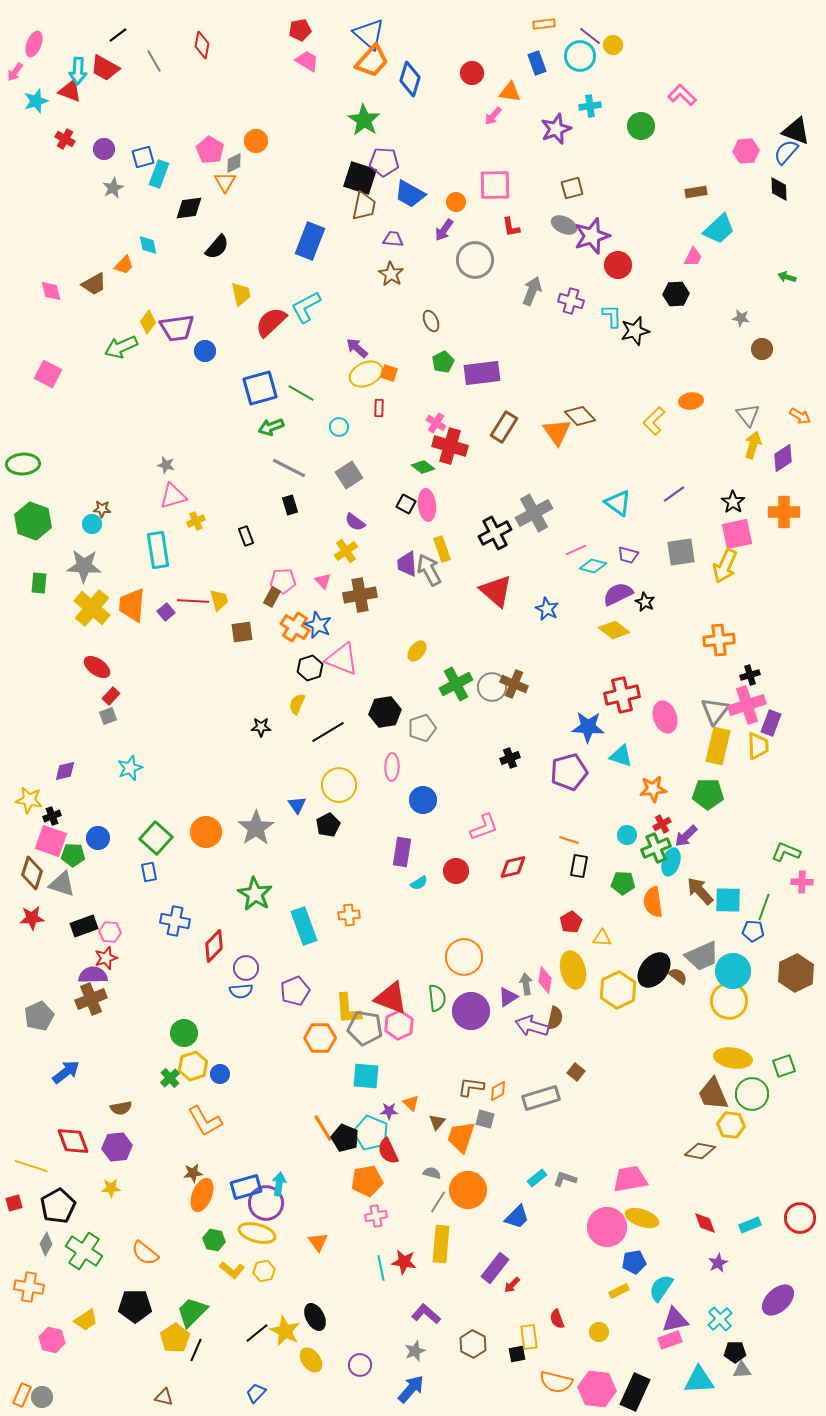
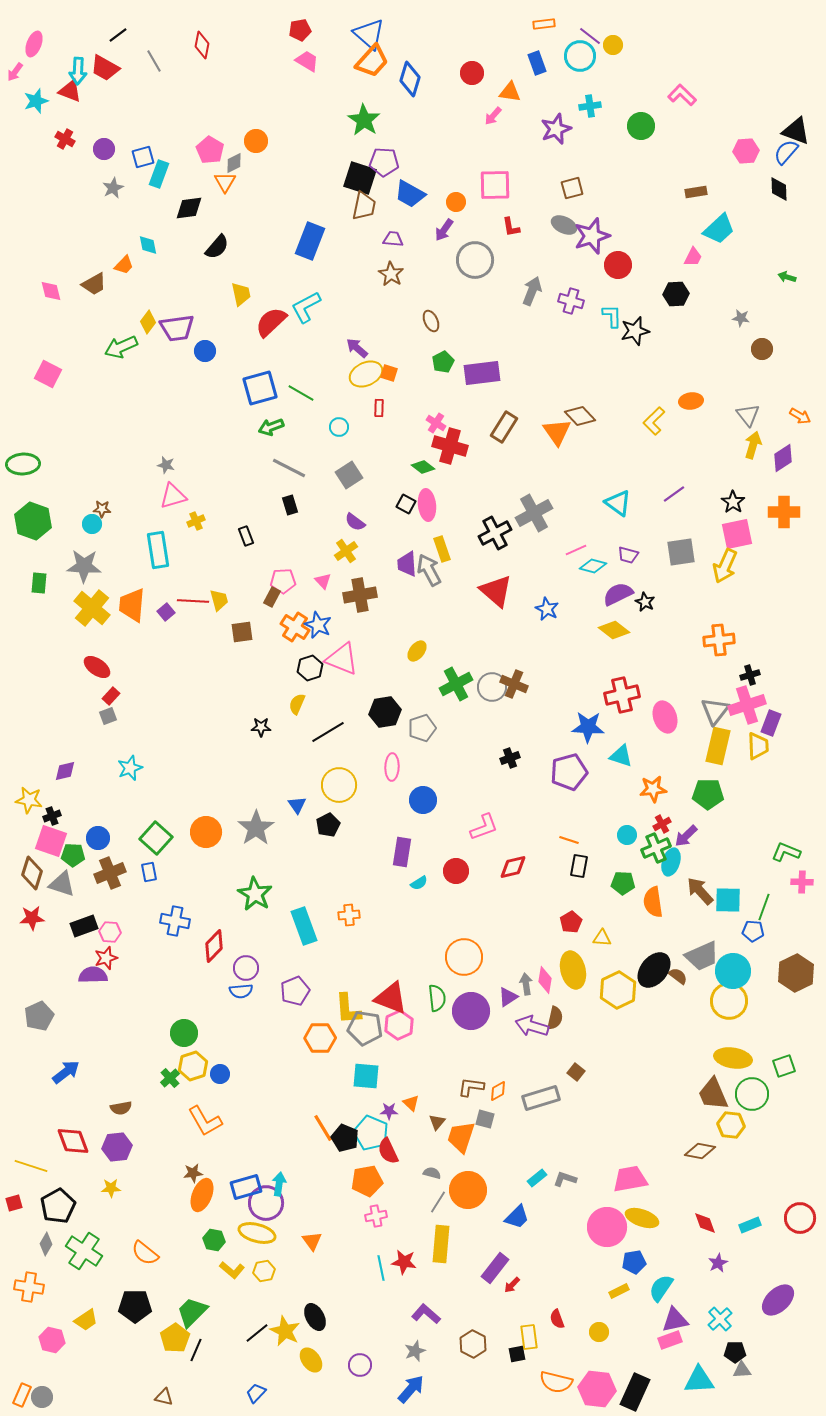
brown cross at (91, 999): moved 19 px right, 126 px up
orange triangle at (318, 1242): moved 6 px left, 1 px up
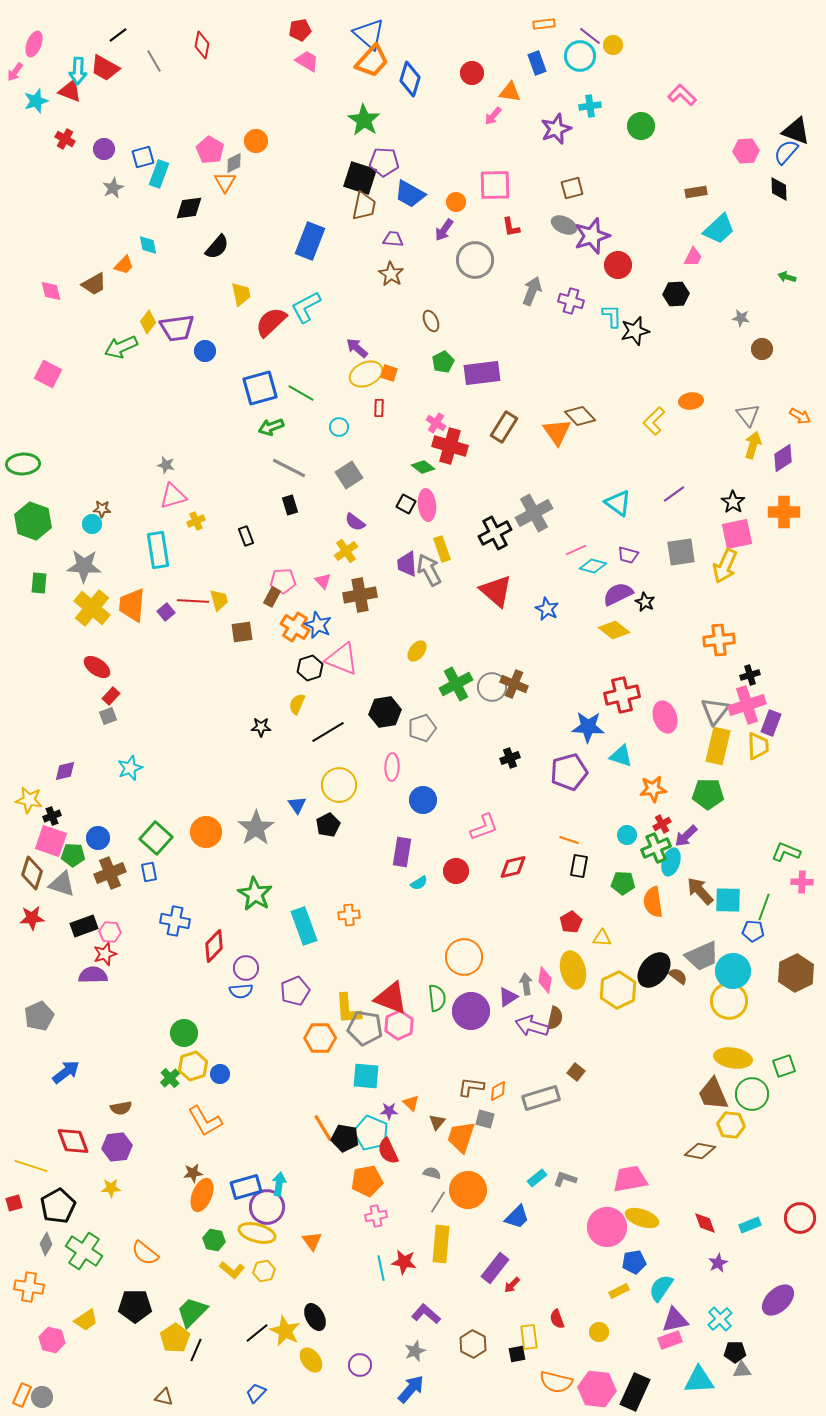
red star at (106, 958): moved 1 px left, 4 px up
black pentagon at (345, 1138): rotated 12 degrees counterclockwise
purple circle at (266, 1203): moved 1 px right, 4 px down
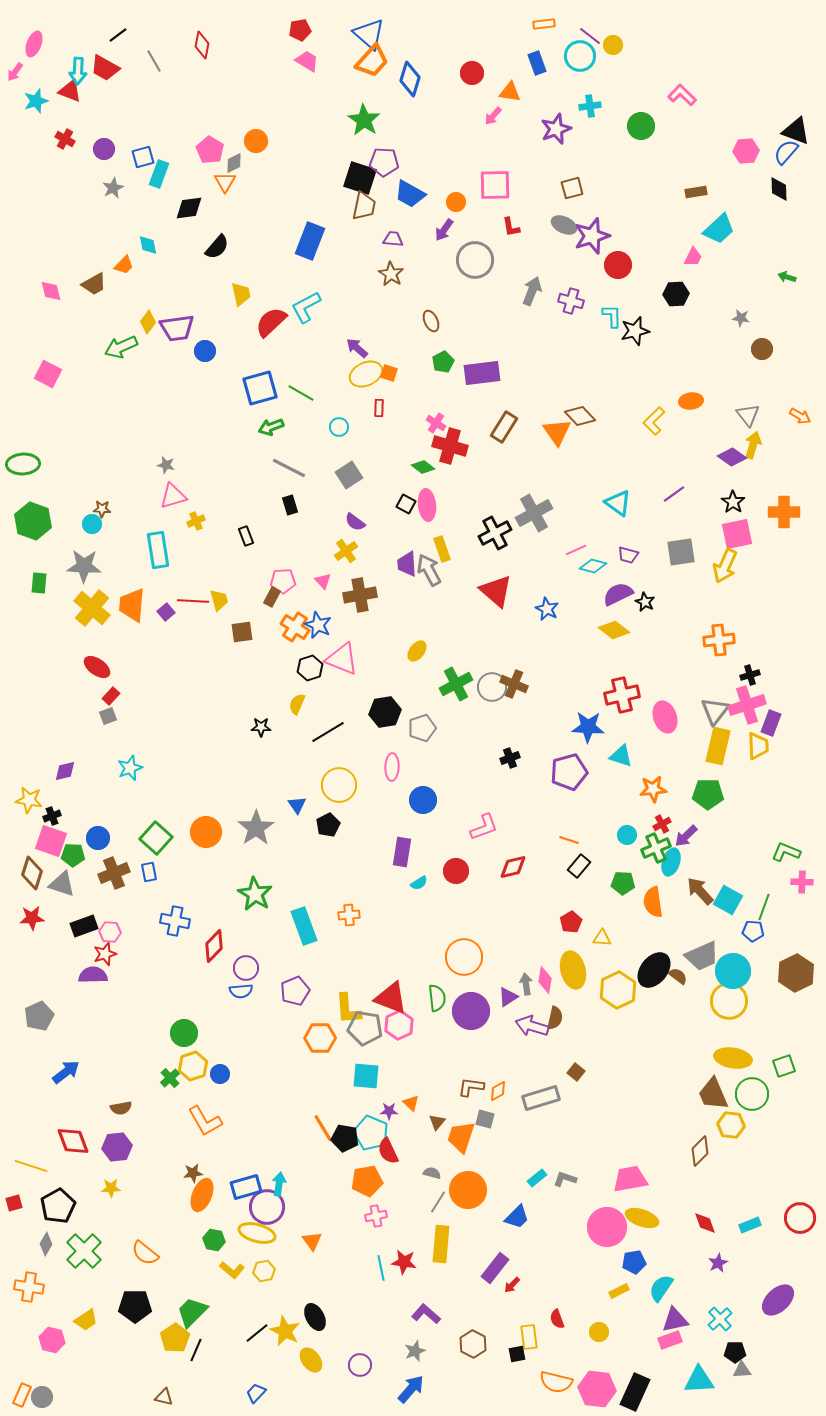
purple diamond at (783, 458): moved 51 px left, 1 px up; rotated 68 degrees clockwise
black rectangle at (579, 866): rotated 30 degrees clockwise
brown cross at (110, 873): moved 4 px right
cyan square at (728, 900): rotated 28 degrees clockwise
brown diamond at (700, 1151): rotated 56 degrees counterclockwise
green cross at (84, 1251): rotated 12 degrees clockwise
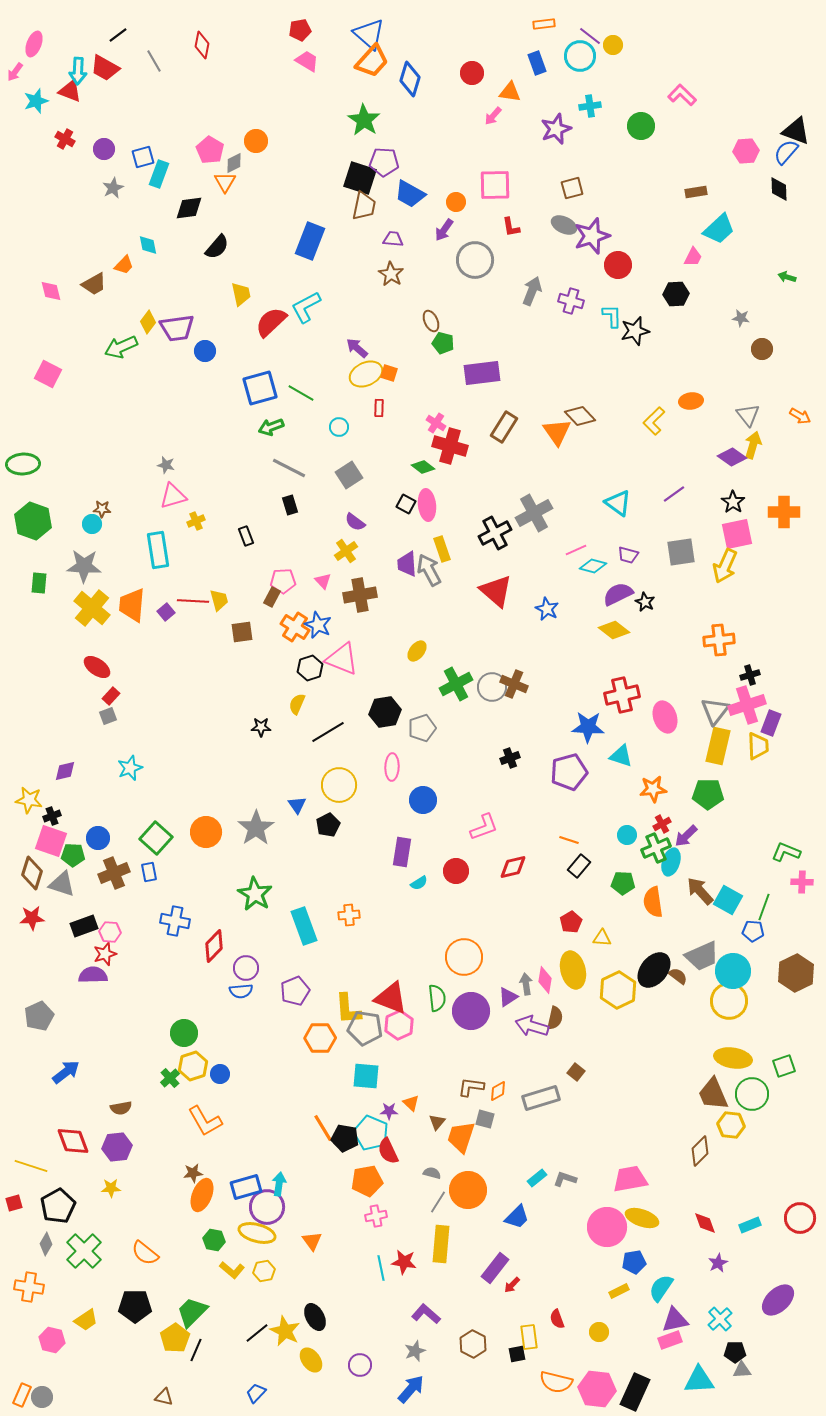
green pentagon at (443, 362): moved 19 px up; rotated 30 degrees counterclockwise
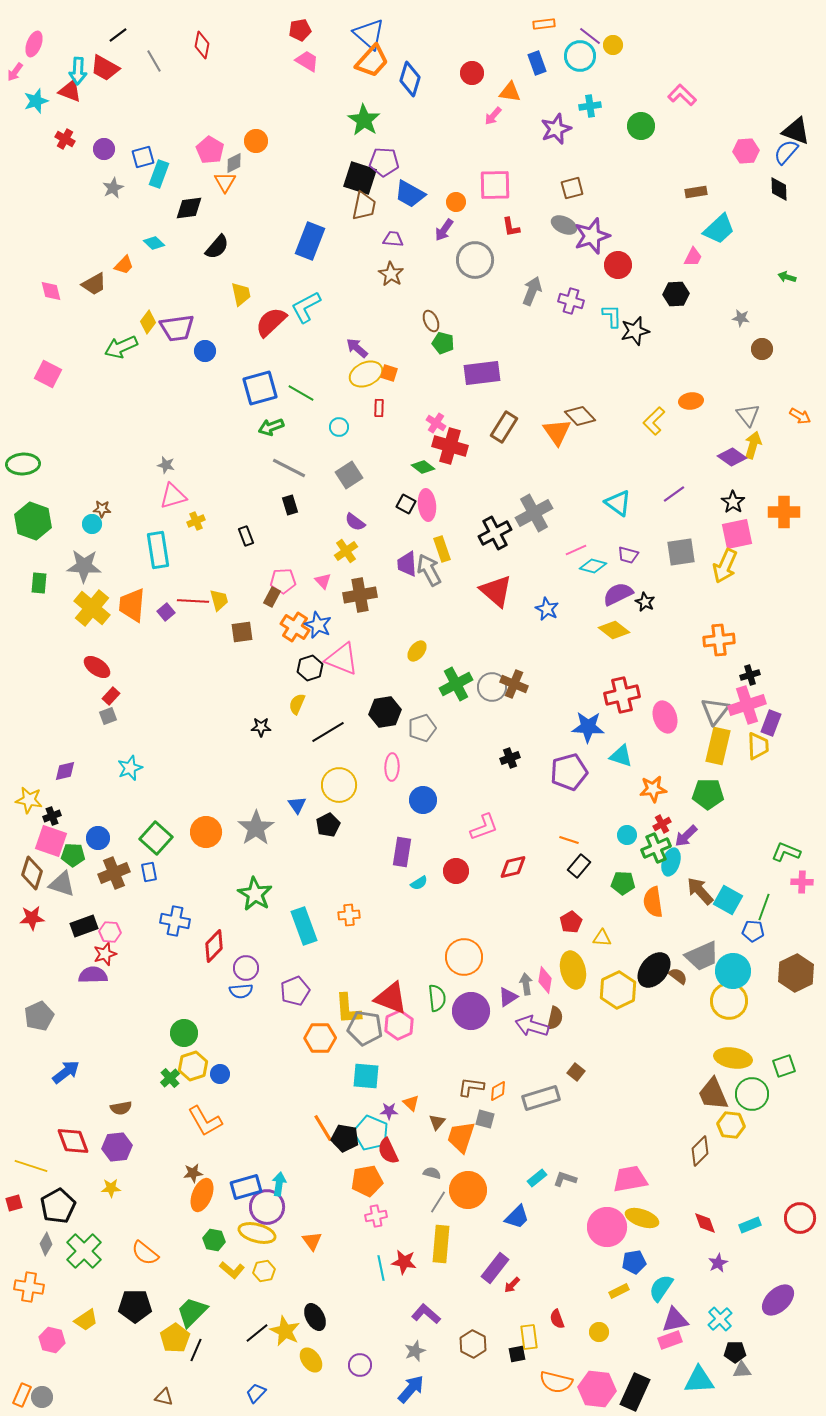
cyan diamond at (148, 245): moved 6 px right, 2 px up; rotated 35 degrees counterclockwise
